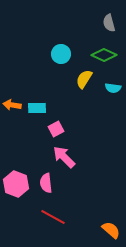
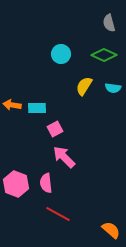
yellow semicircle: moved 7 px down
pink square: moved 1 px left
red line: moved 5 px right, 3 px up
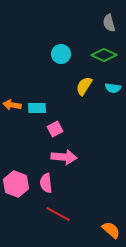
pink arrow: rotated 140 degrees clockwise
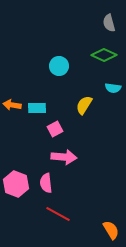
cyan circle: moved 2 px left, 12 px down
yellow semicircle: moved 19 px down
orange semicircle: rotated 18 degrees clockwise
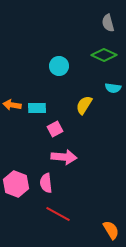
gray semicircle: moved 1 px left
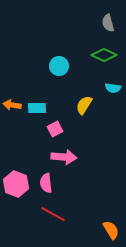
red line: moved 5 px left
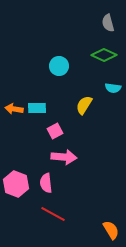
orange arrow: moved 2 px right, 4 px down
pink square: moved 2 px down
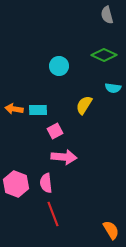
gray semicircle: moved 1 px left, 8 px up
cyan rectangle: moved 1 px right, 2 px down
red line: rotated 40 degrees clockwise
